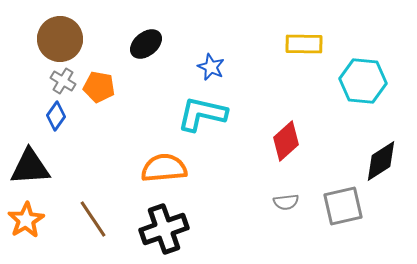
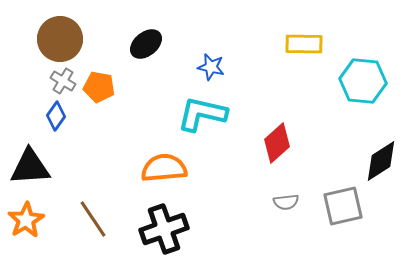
blue star: rotated 12 degrees counterclockwise
red diamond: moved 9 px left, 2 px down
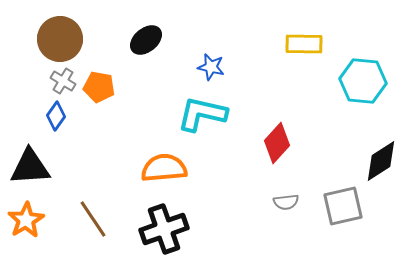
black ellipse: moved 4 px up
red diamond: rotated 6 degrees counterclockwise
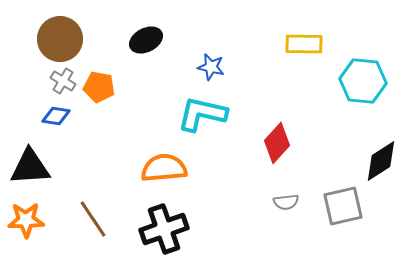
black ellipse: rotated 12 degrees clockwise
blue diamond: rotated 64 degrees clockwise
orange star: rotated 30 degrees clockwise
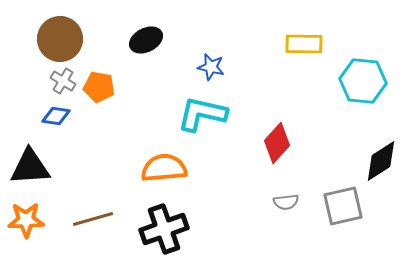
brown line: rotated 72 degrees counterclockwise
